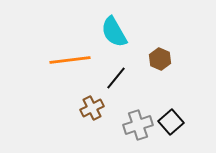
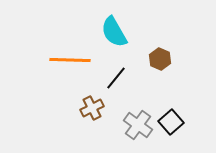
orange line: rotated 9 degrees clockwise
gray cross: rotated 36 degrees counterclockwise
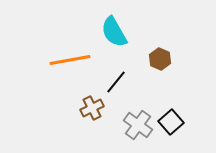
orange line: rotated 12 degrees counterclockwise
black line: moved 4 px down
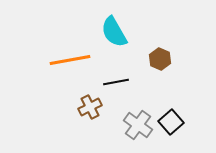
black line: rotated 40 degrees clockwise
brown cross: moved 2 px left, 1 px up
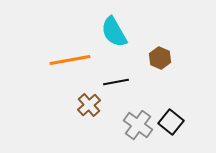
brown hexagon: moved 1 px up
brown cross: moved 1 px left, 2 px up; rotated 15 degrees counterclockwise
black square: rotated 10 degrees counterclockwise
